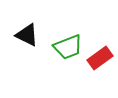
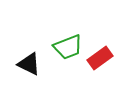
black triangle: moved 2 px right, 29 px down
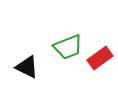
black triangle: moved 2 px left, 3 px down
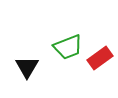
black triangle: rotated 35 degrees clockwise
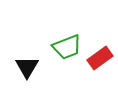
green trapezoid: moved 1 px left
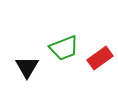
green trapezoid: moved 3 px left, 1 px down
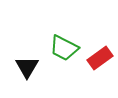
green trapezoid: rotated 48 degrees clockwise
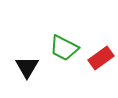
red rectangle: moved 1 px right
